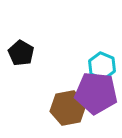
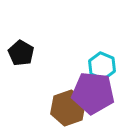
purple pentagon: moved 3 px left
brown hexagon: rotated 8 degrees counterclockwise
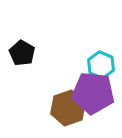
black pentagon: moved 1 px right
cyan hexagon: moved 1 px left, 1 px up
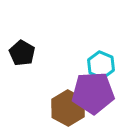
purple pentagon: rotated 9 degrees counterclockwise
brown hexagon: rotated 12 degrees counterclockwise
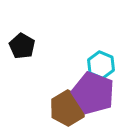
black pentagon: moved 7 px up
purple pentagon: rotated 24 degrees clockwise
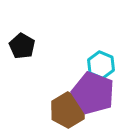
brown hexagon: moved 2 px down
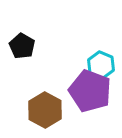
purple pentagon: moved 3 px left, 2 px up
brown hexagon: moved 23 px left
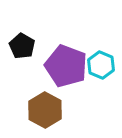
purple pentagon: moved 24 px left, 25 px up
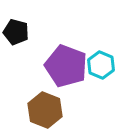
black pentagon: moved 6 px left, 14 px up; rotated 15 degrees counterclockwise
brown hexagon: rotated 8 degrees counterclockwise
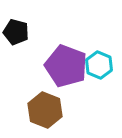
cyan hexagon: moved 2 px left
